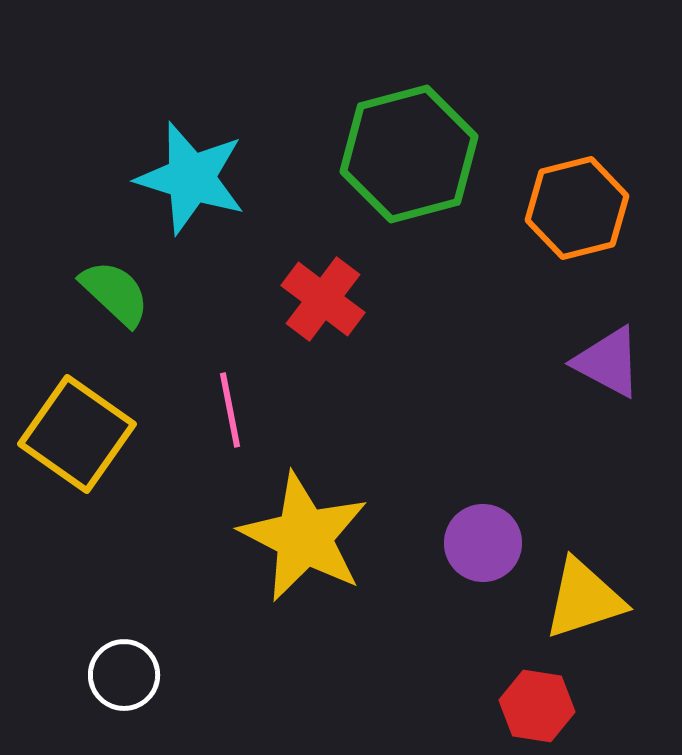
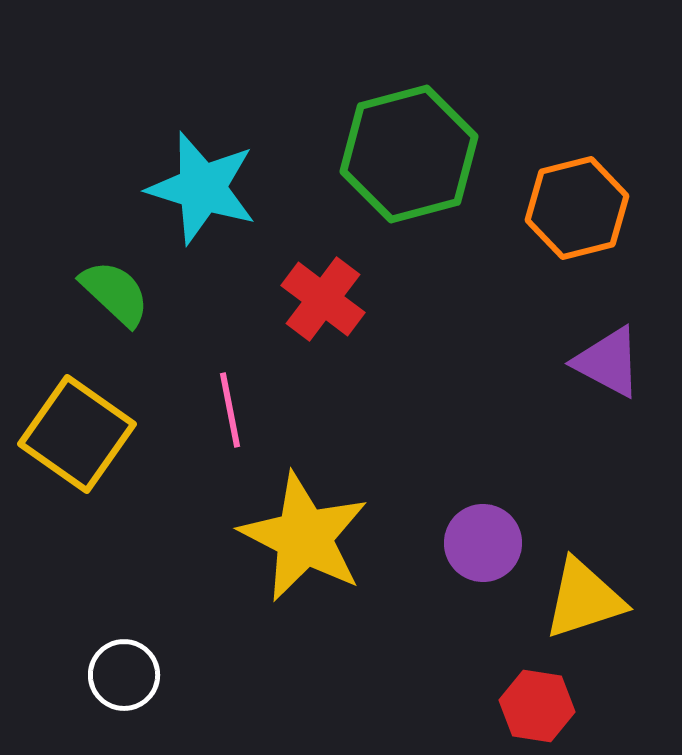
cyan star: moved 11 px right, 10 px down
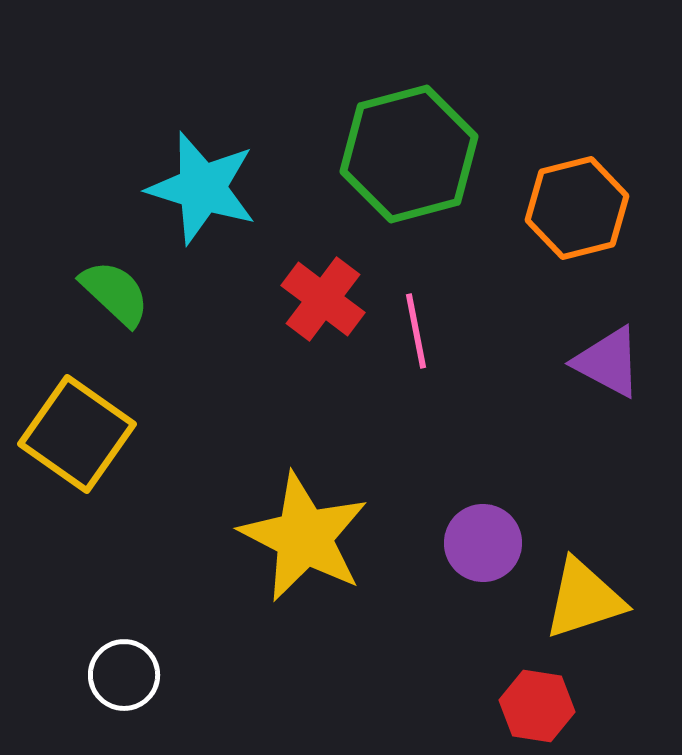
pink line: moved 186 px right, 79 px up
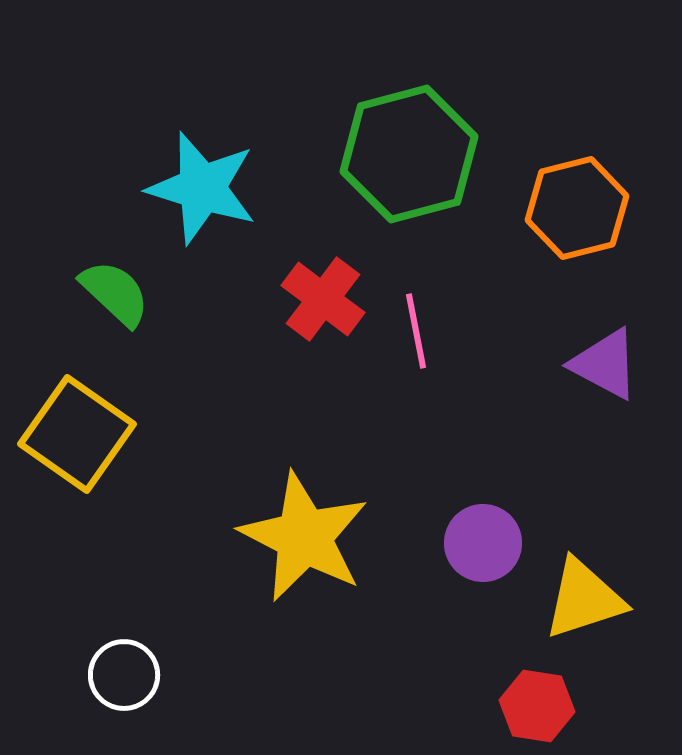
purple triangle: moved 3 px left, 2 px down
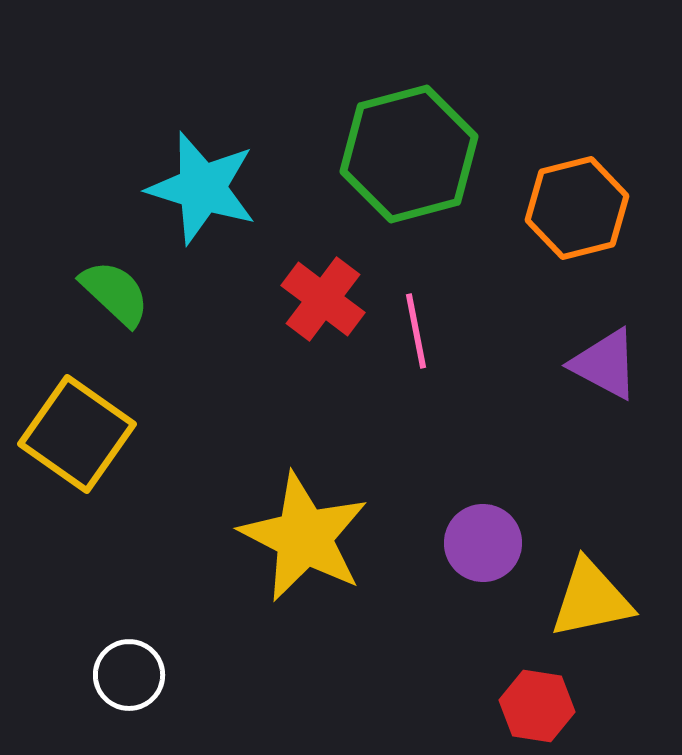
yellow triangle: moved 7 px right; rotated 6 degrees clockwise
white circle: moved 5 px right
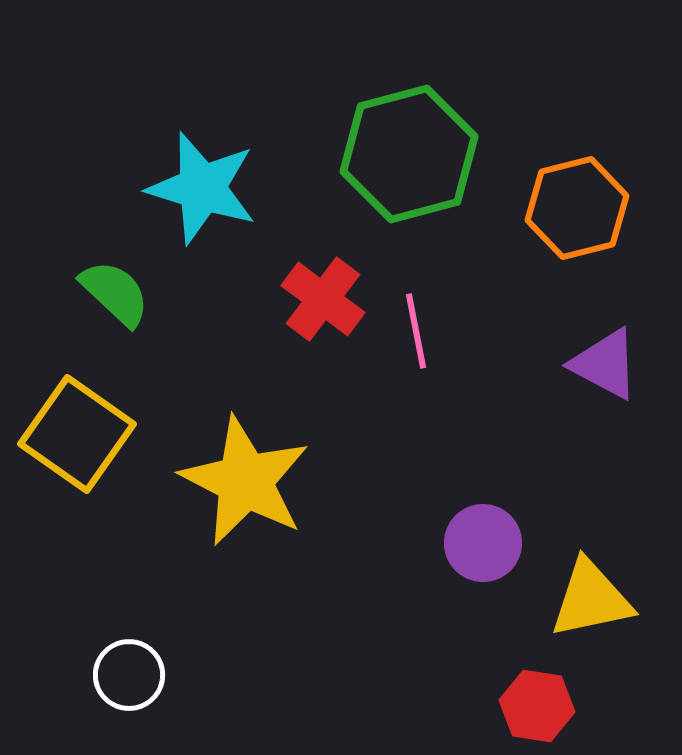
yellow star: moved 59 px left, 56 px up
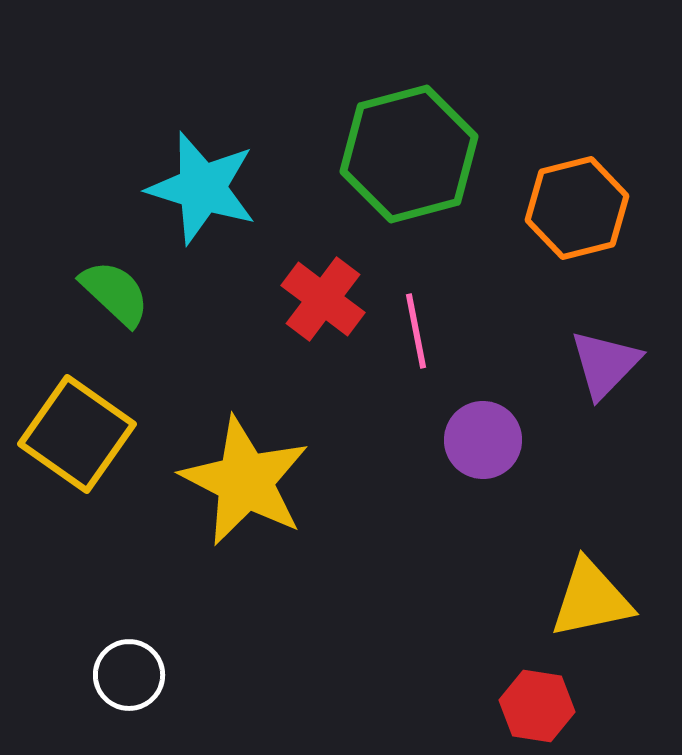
purple triangle: rotated 46 degrees clockwise
purple circle: moved 103 px up
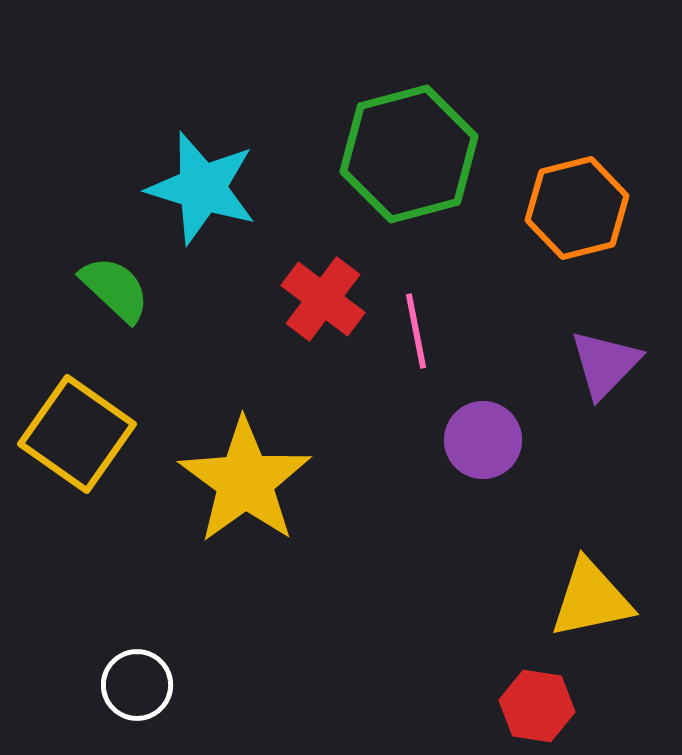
green semicircle: moved 4 px up
yellow star: rotated 9 degrees clockwise
white circle: moved 8 px right, 10 px down
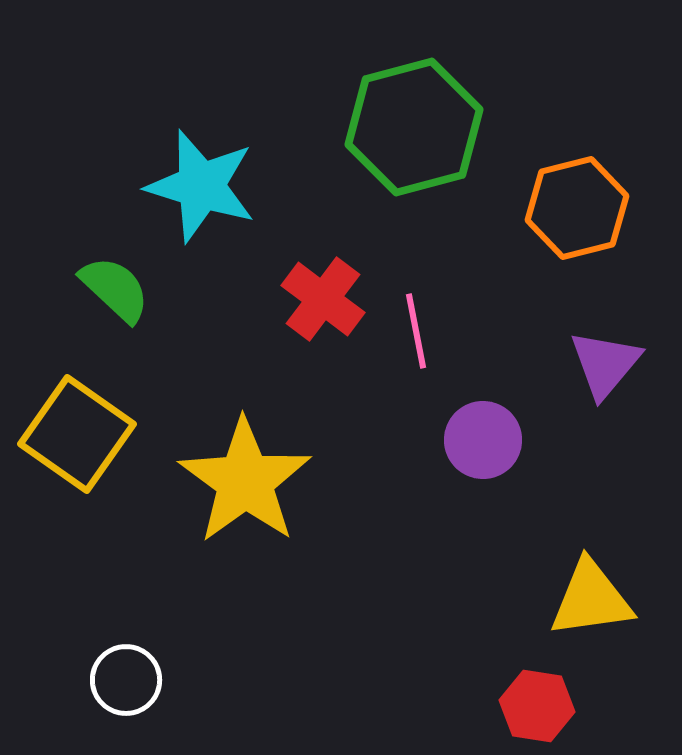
green hexagon: moved 5 px right, 27 px up
cyan star: moved 1 px left, 2 px up
purple triangle: rotated 4 degrees counterclockwise
yellow triangle: rotated 4 degrees clockwise
white circle: moved 11 px left, 5 px up
